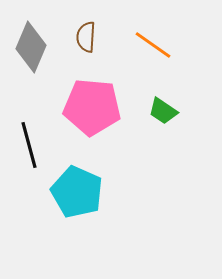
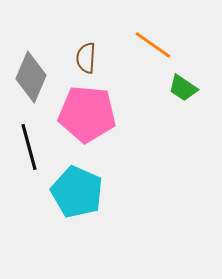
brown semicircle: moved 21 px down
gray diamond: moved 30 px down
pink pentagon: moved 5 px left, 7 px down
green trapezoid: moved 20 px right, 23 px up
black line: moved 2 px down
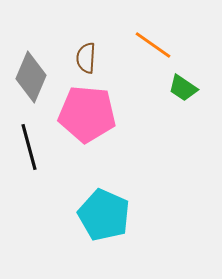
cyan pentagon: moved 27 px right, 23 px down
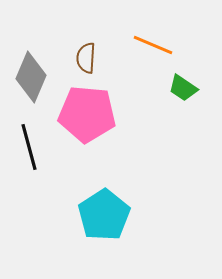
orange line: rotated 12 degrees counterclockwise
cyan pentagon: rotated 15 degrees clockwise
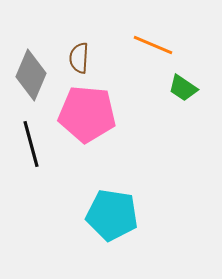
brown semicircle: moved 7 px left
gray diamond: moved 2 px up
black line: moved 2 px right, 3 px up
cyan pentagon: moved 8 px right; rotated 30 degrees counterclockwise
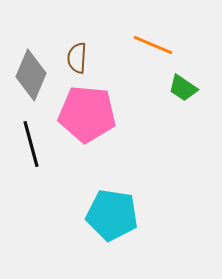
brown semicircle: moved 2 px left
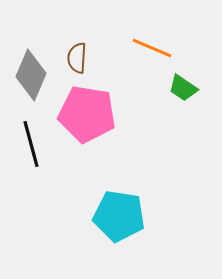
orange line: moved 1 px left, 3 px down
pink pentagon: rotated 4 degrees clockwise
cyan pentagon: moved 7 px right, 1 px down
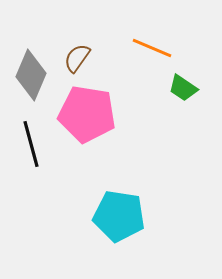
brown semicircle: rotated 32 degrees clockwise
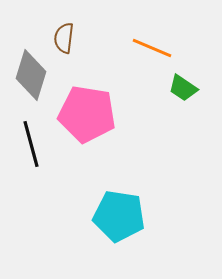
brown semicircle: moved 13 px left, 20 px up; rotated 28 degrees counterclockwise
gray diamond: rotated 6 degrees counterclockwise
